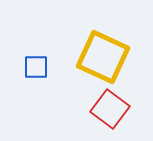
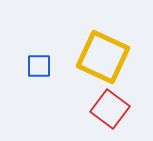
blue square: moved 3 px right, 1 px up
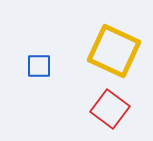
yellow square: moved 11 px right, 6 px up
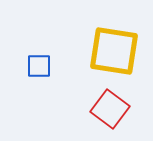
yellow square: rotated 16 degrees counterclockwise
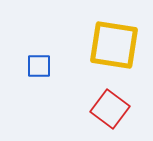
yellow square: moved 6 px up
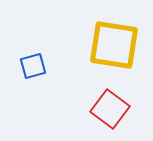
blue square: moved 6 px left; rotated 16 degrees counterclockwise
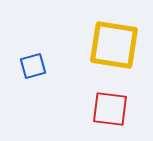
red square: rotated 30 degrees counterclockwise
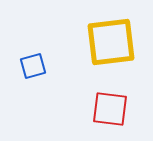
yellow square: moved 3 px left, 3 px up; rotated 16 degrees counterclockwise
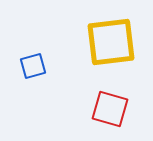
red square: rotated 9 degrees clockwise
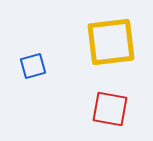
red square: rotated 6 degrees counterclockwise
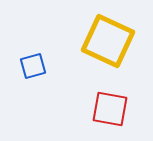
yellow square: moved 3 px left, 1 px up; rotated 32 degrees clockwise
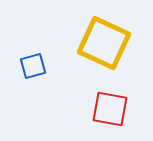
yellow square: moved 4 px left, 2 px down
